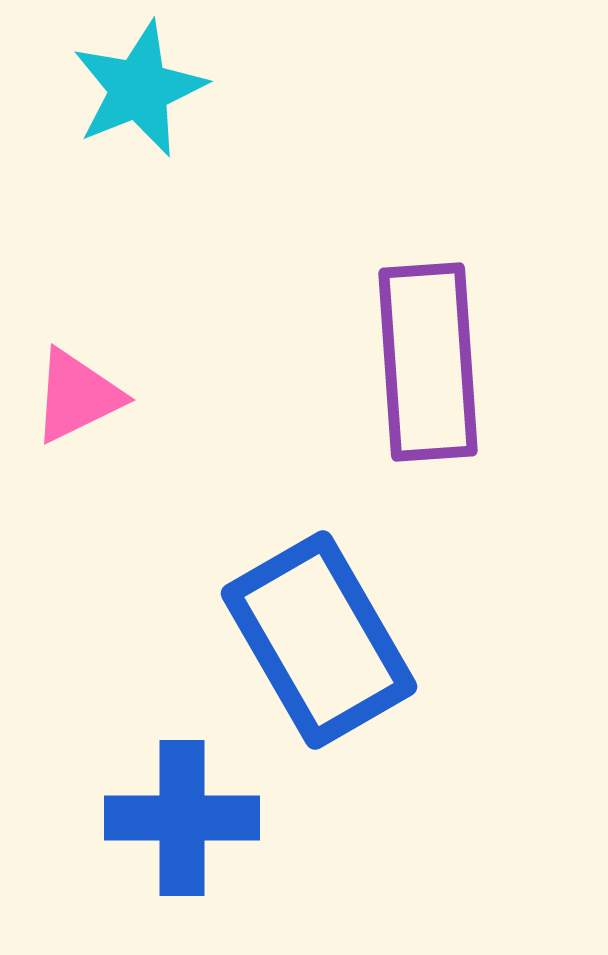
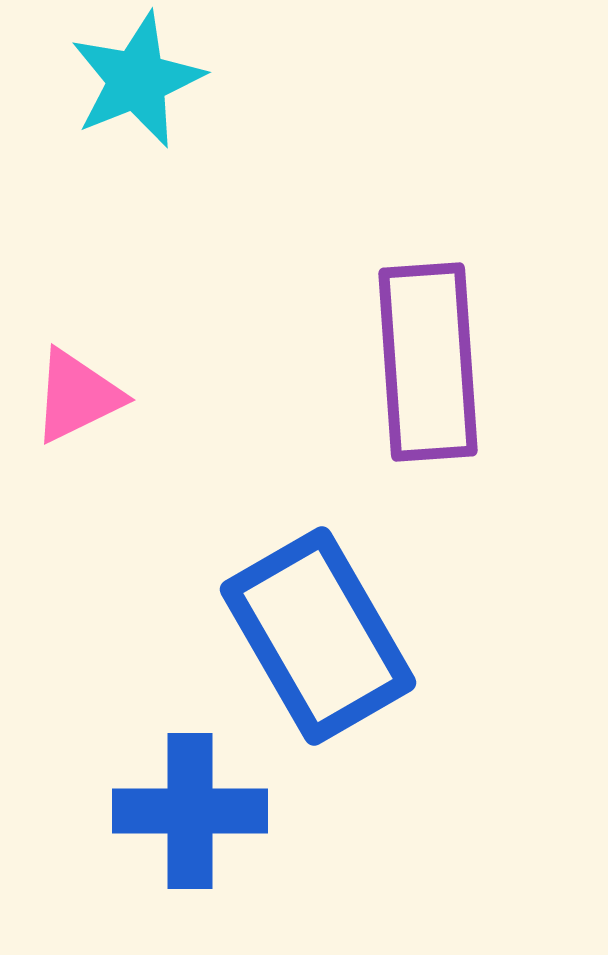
cyan star: moved 2 px left, 9 px up
blue rectangle: moved 1 px left, 4 px up
blue cross: moved 8 px right, 7 px up
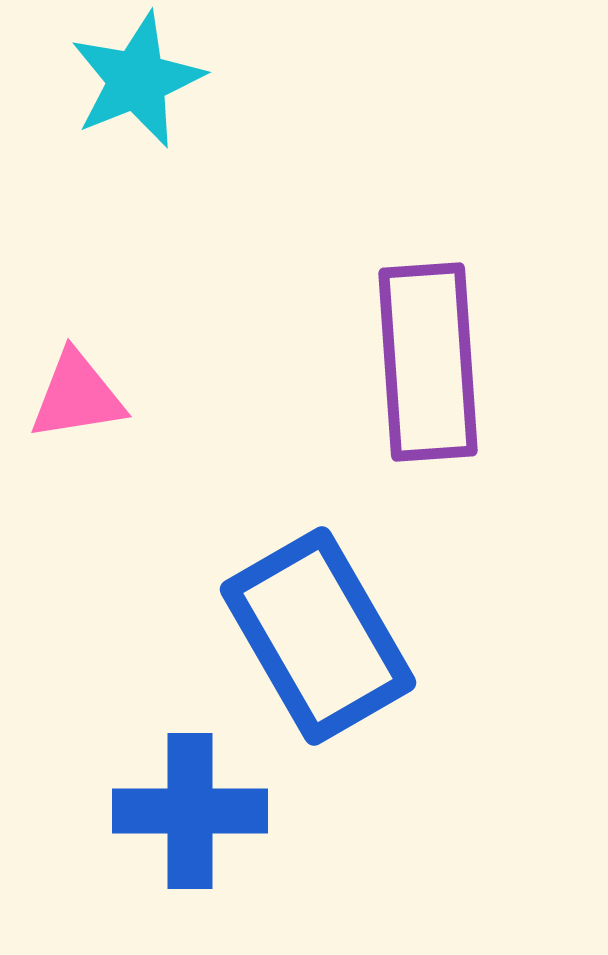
pink triangle: rotated 17 degrees clockwise
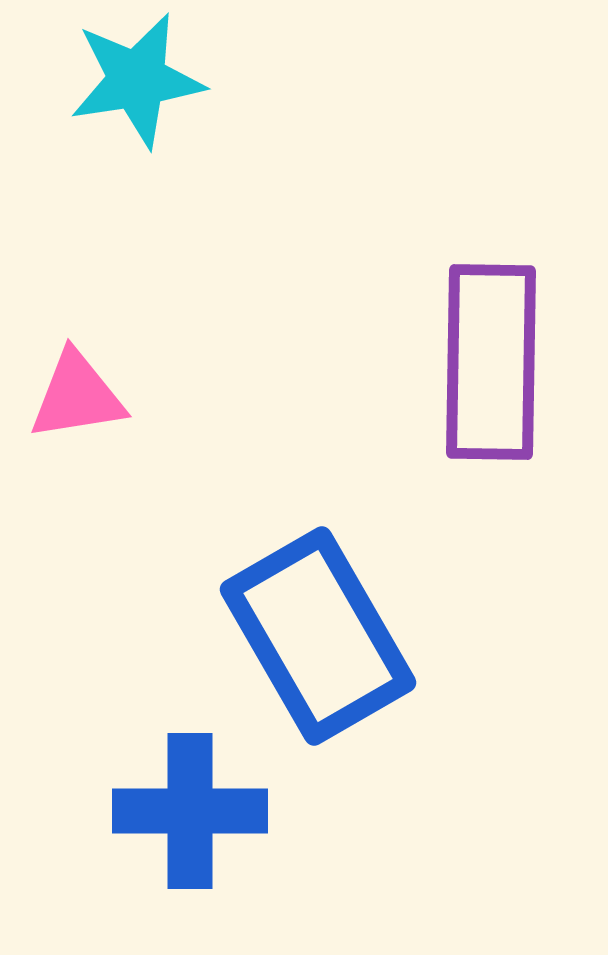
cyan star: rotated 13 degrees clockwise
purple rectangle: moved 63 px right; rotated 5 degrees clockwise
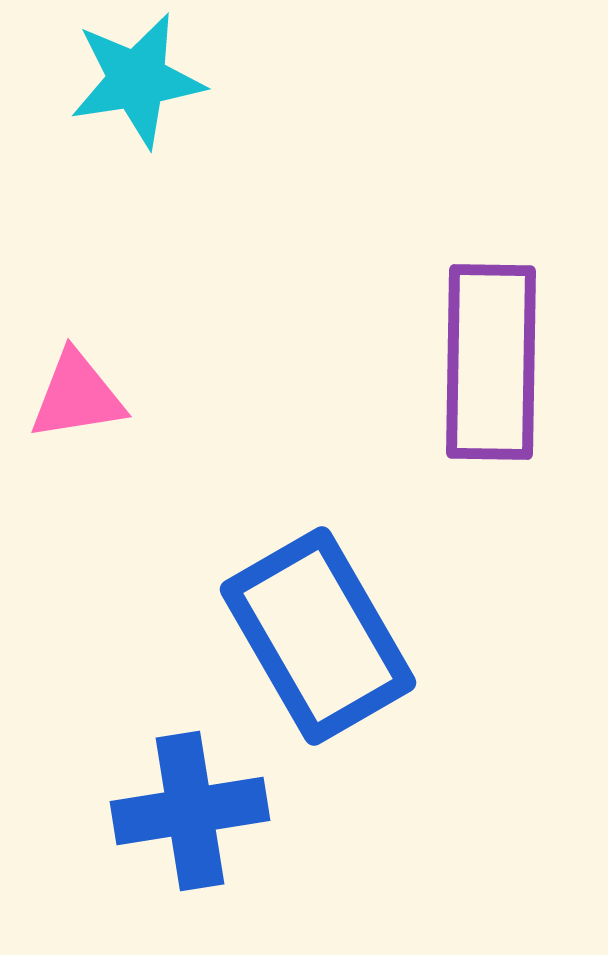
blue cross: rotated 9 degrees counterclockwise
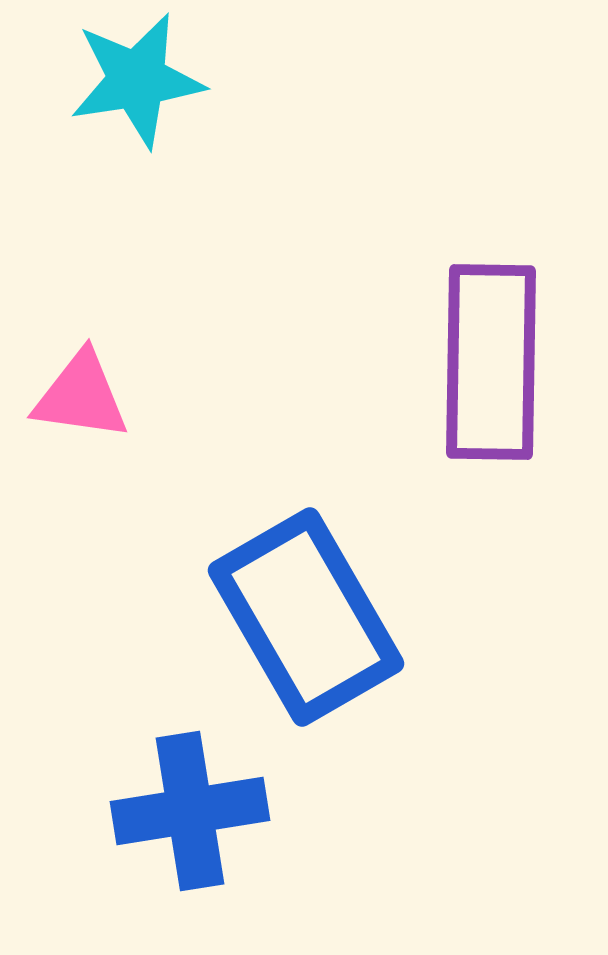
pink triangle: moved 4 px right; rotated 17 degrees clockwise
blue rectangle: moved 12 px left, 19 px up
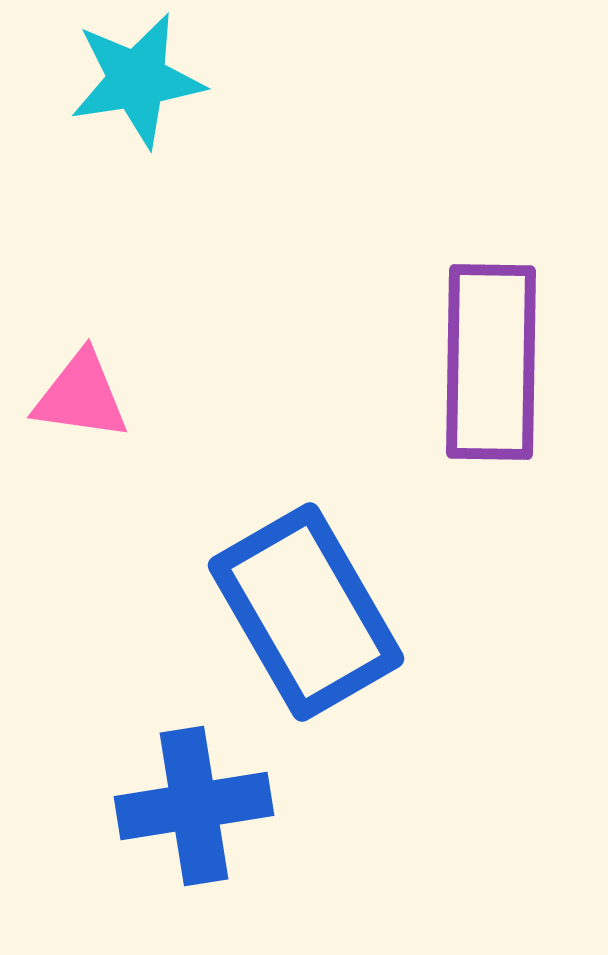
blue rectangle: moved 5 px up
blue cross: moved 4 px right, 5 px up
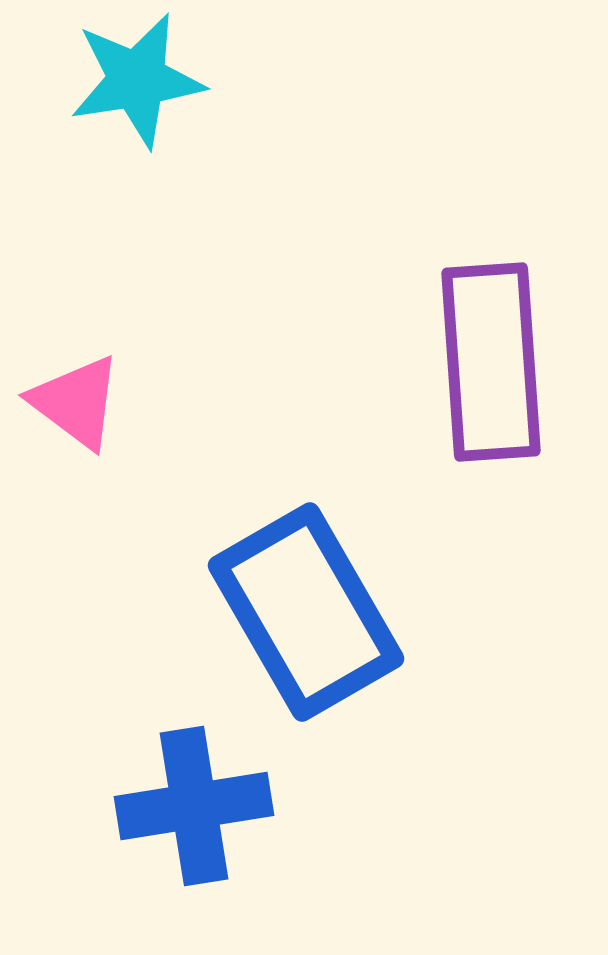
purple rectangle: rotated 5 degrees counterclockwise
pink triangle: moved 5 px left, 6 px down; rotated 29 degrees clockwise
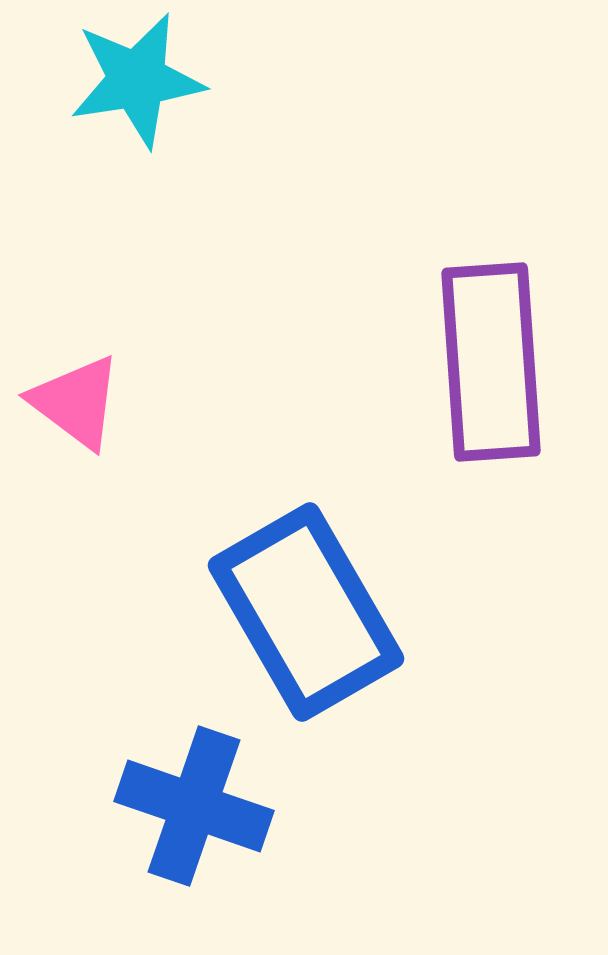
blue cross: rotated 28 degrees clockwise
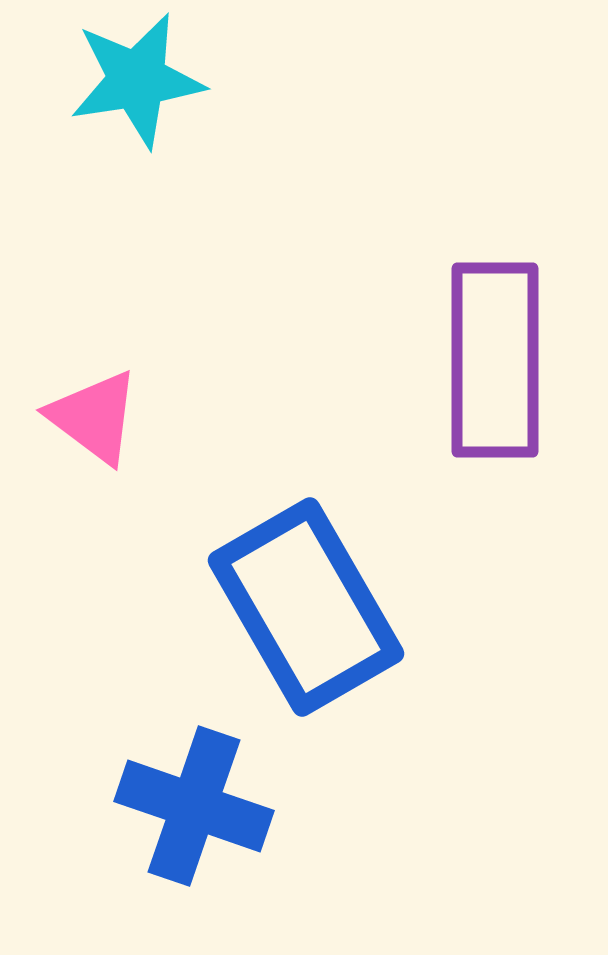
purple rectangle: moved 4 px right, 2 px up; rotated 4 degrees clockwise
pink triangle: moved 18 px right, 15 px down
blue rectangle: moved 5 px up
